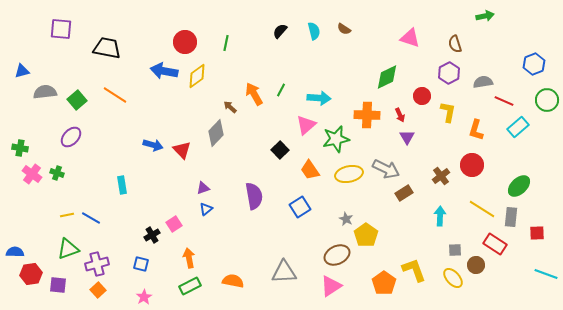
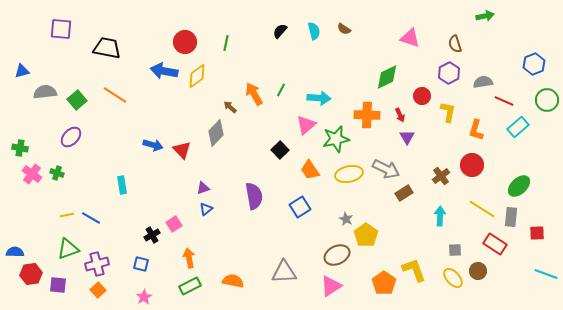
brown circle at (476, 265): moved 2 px right, 6 px down
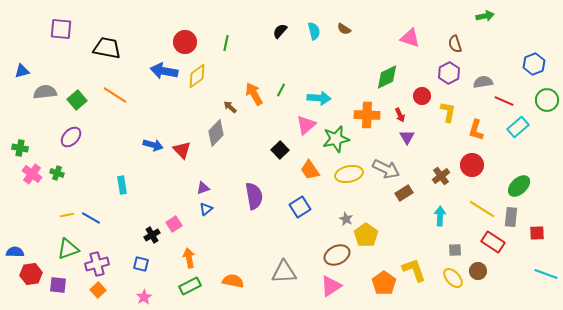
red rectangle at (495, 244): moved 2 px left, 2 px up
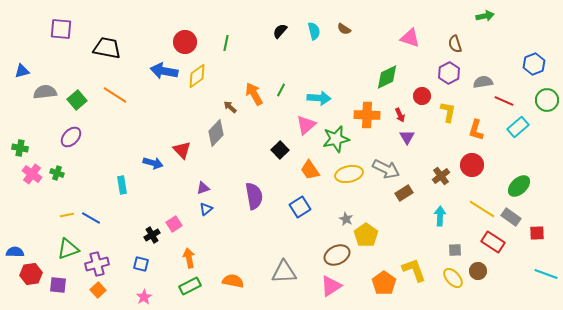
blue arrow at (153, 145): moved 18 px down
gray rectangle at (511, 217): rotated 60 degrees counterclockwise
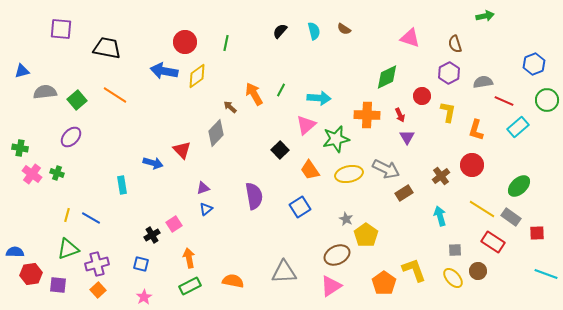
yellow line at (67, 215): rotated 64 degrees counterclockwise
cyan arrow at (440, 216): rotated 18 degrees counterclockwise
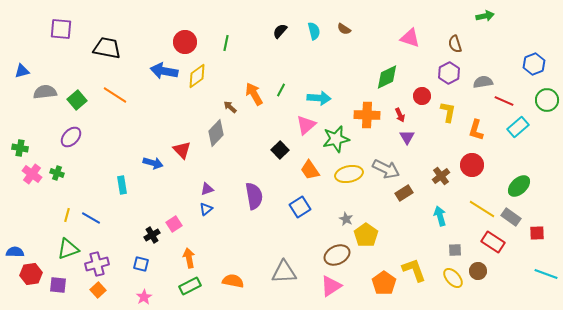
purple triangle at (203, 188): moved 4 px right, 1 px down
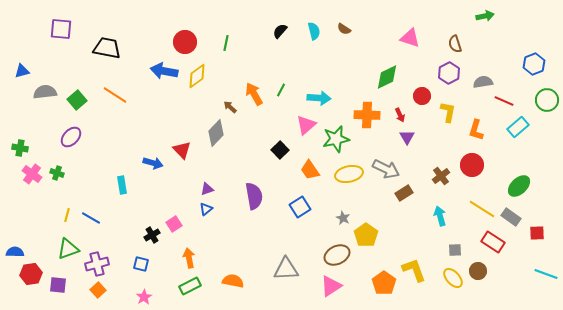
gray star at (346, 219): moved 3 px left, 1 px up
gray triangle at (284, 272): moved 2 px right, 3 px up
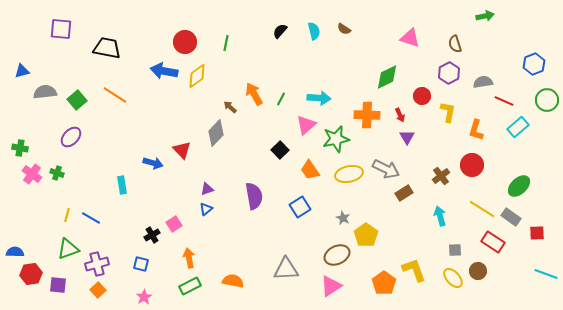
green line at (281, 90): moved 9 px down
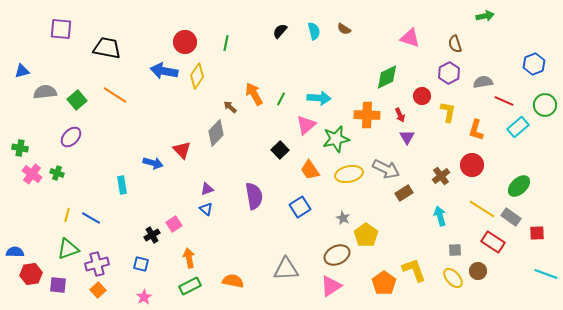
yellow diamond at (197, 76): rotated 20 degrees counterclockwise
green circle at (547, 100): moved 2 px left, 5 px down
blue triangle at (206, 209): rotated 40 degrees counterclockwise
